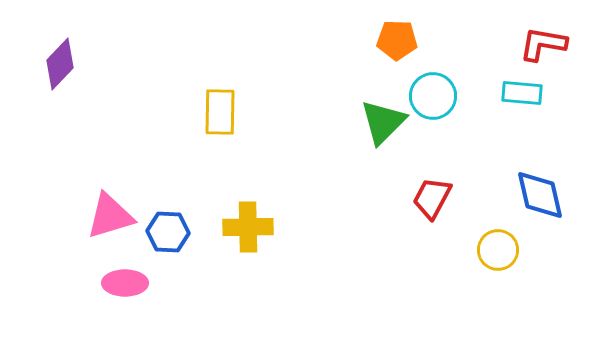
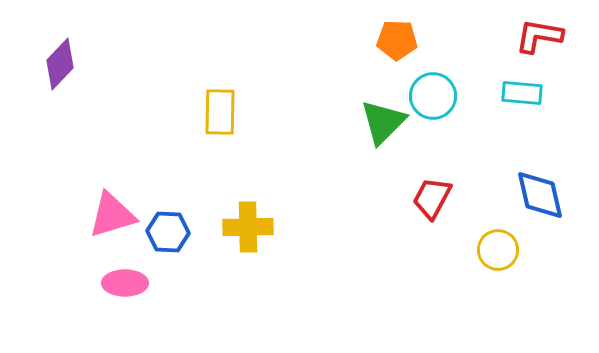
red L-shape: moved 4 px left, 8 px up
pink triangle: moved 2 px right, 1 px up
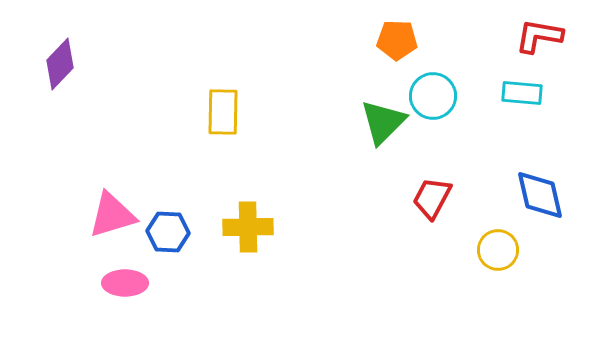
yellow rectangle: moved 3 px right
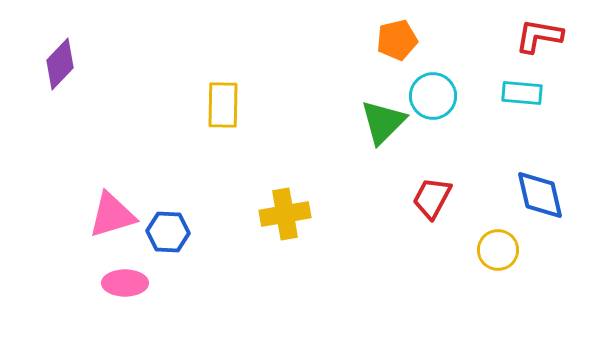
orange pentagon: rotated 15 degrees counterclockwise
yellow rectangle: moved 7 px up
yellow cross: moved 37 px right, 13 px up; rotated 9 degrees counterclockwise
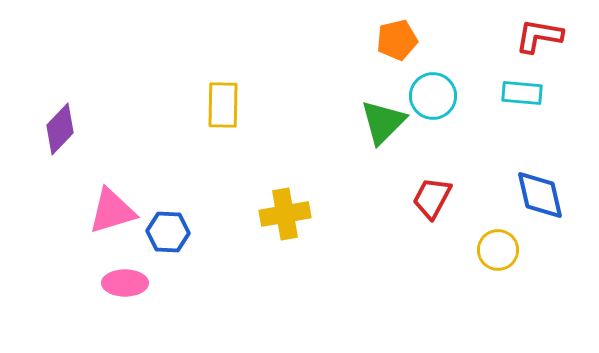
purple diamond: moved 65 px down
pink triangle: moved 4 px up
